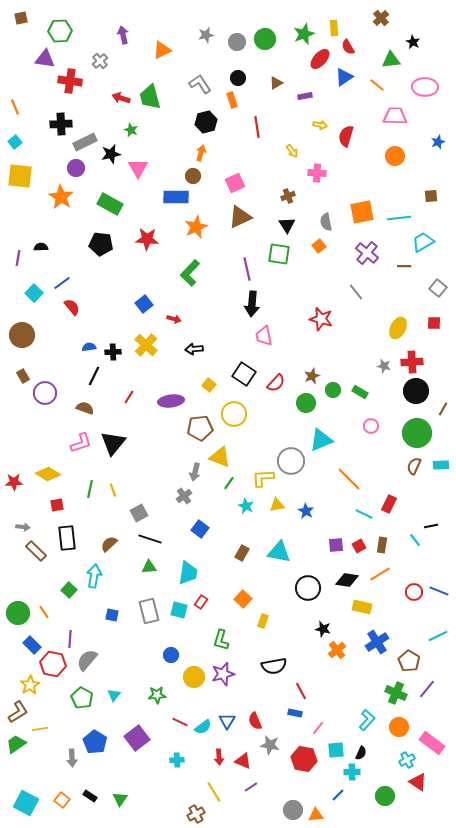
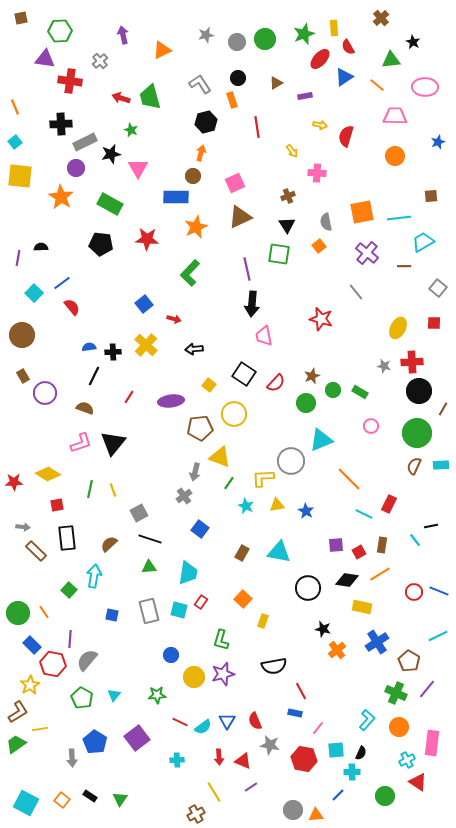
black circle at (416, 391): moved 3 px right
red square at (359, 546): moved 6 px down
pink rectangle at (432, 743): rotated 60 degrees clockwise
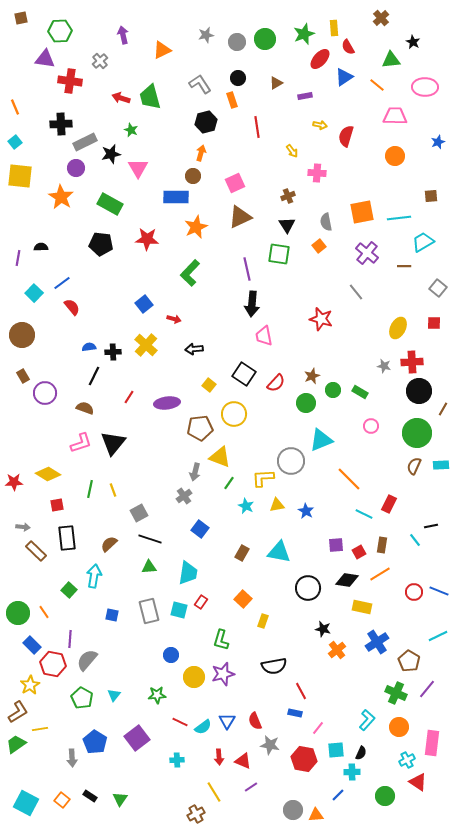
purple ellipse at (171, 401): moved 4 px left, 2 px down
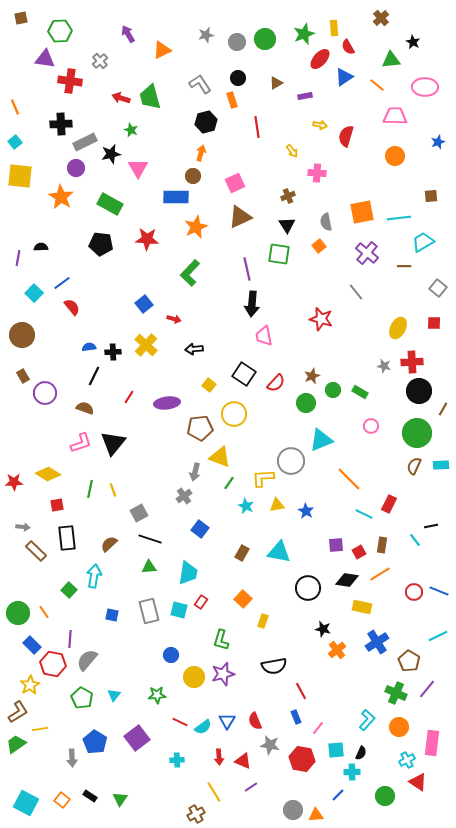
purple arrow at (123, 35): moved 5 px right, 1 px up; rotated 18 degrees counterclockwise
blue rectangle at (295, 713): moved 1 px right, 4 px down; rotated 56 degrees clockwise
red hexagon at (304, 759): moved 2 px left
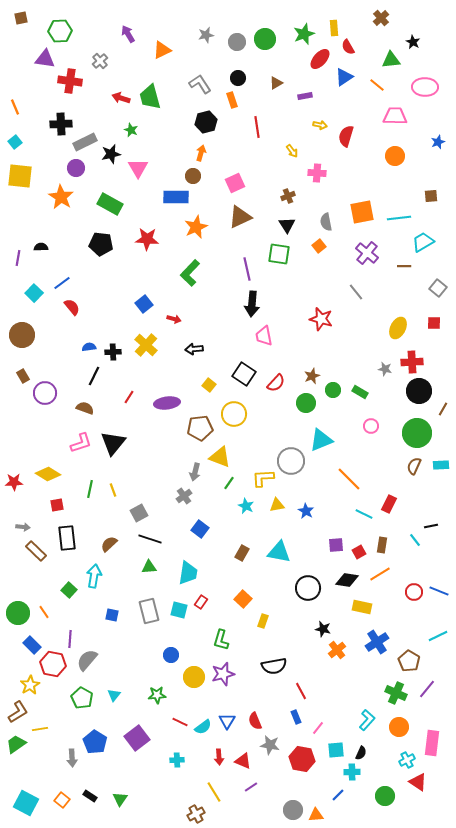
gray star at (384, 366): moved 1 px right, 3 px down
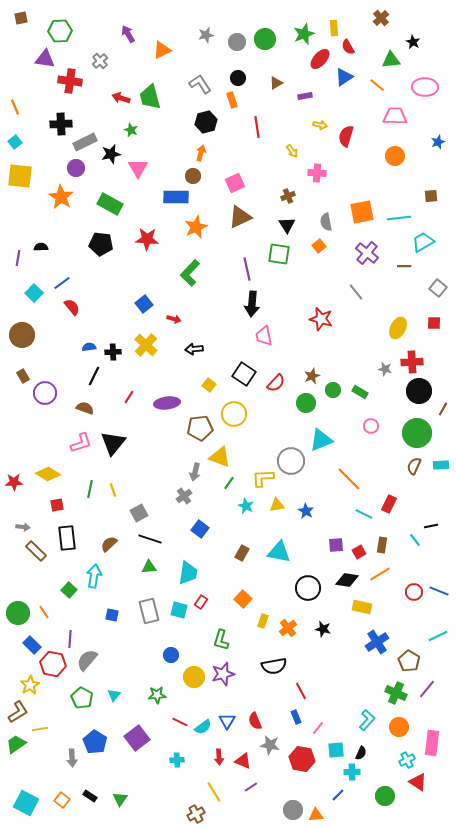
orange cross at (337, 650): moved 49 px left, 22 px up
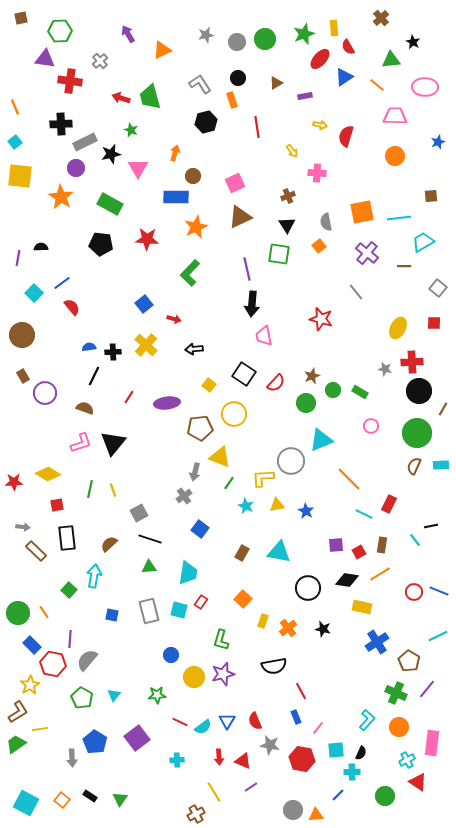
orange arrow at (201, 153): moved 26 px left
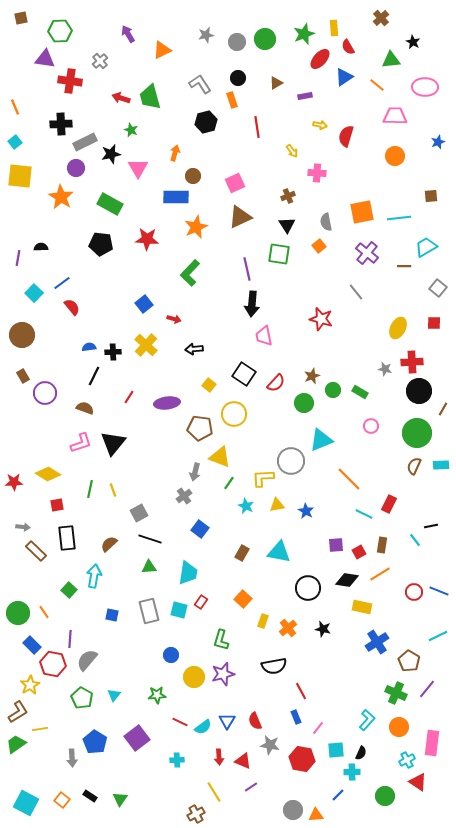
cyan trapezoid at (423, 242): moved 3 px right, 5 px down
green circle at (306, 403): moved 2 px left
brown pentagon at (200, 428): rotated 15 degrees clockwise
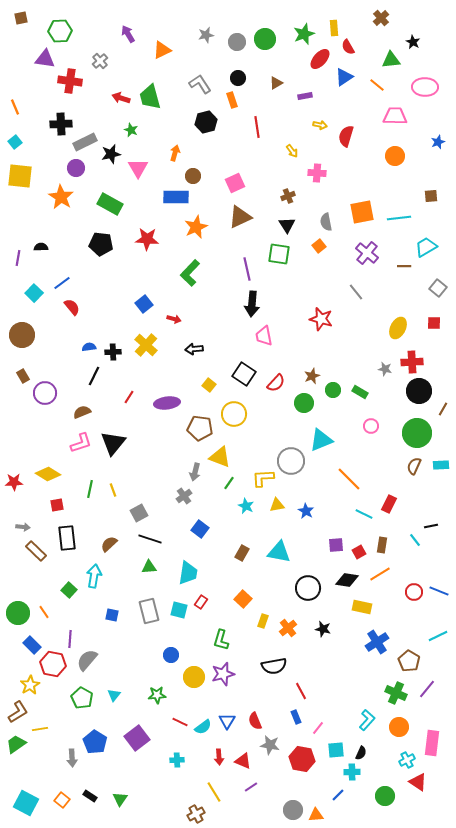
brown semicircle at (85, 408): moved 3 px left, 4 px down; rotated 42 degrees counterclockwise
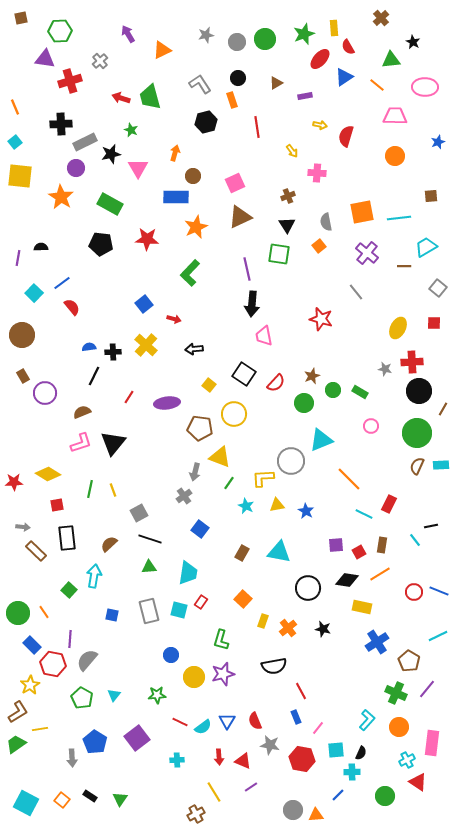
red cross at (70, 81): rotated 25 degrees counterclockwise
brown semicircle at (414, 466): moved 3 px right
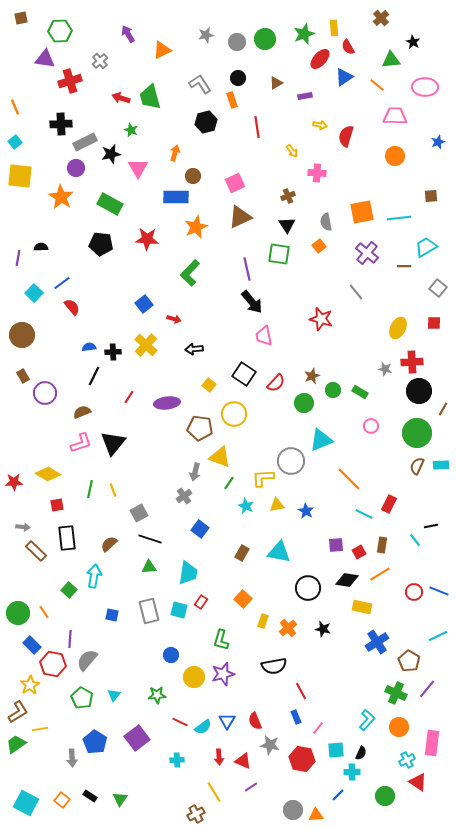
black arrow at (252, 304): moved 2 px up; rotated 45 degrees counterclockwise
